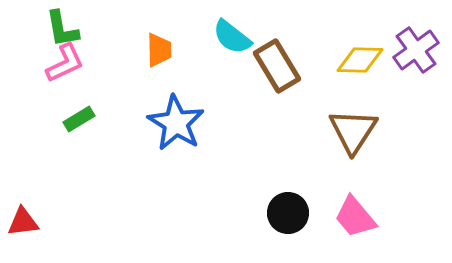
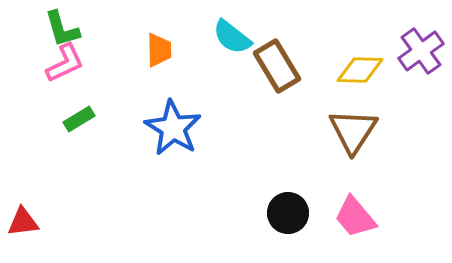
green L-shape: rotated 6 degrees counterclockwise
purple cross: moved 5 px right, 1 px down
yellow diamond: moved 10 px down
blue star: moved 3 px left, 5 px down
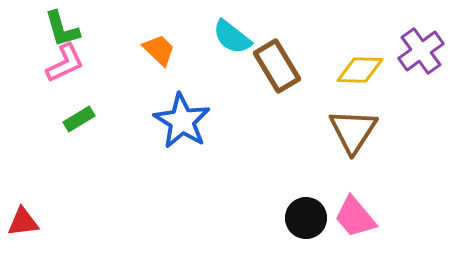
orange trapezoid: rotated 45 degrees counterclockwise
blue star: moved 9 px right, 7 px up
black circle: moved 18 px right, 5 px down
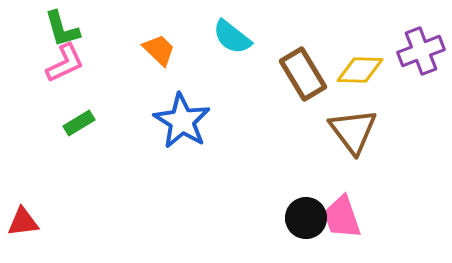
purple cross: rotated 15 degrees clockwise
brown rectangle: moved 26 px right, 8 px down
green rectangle: moved 4 px down
brown triangle: rotated 10 degrees counterclockwise
pink trapezoid: moved 13 px left; rotated 21 degrees clockwise
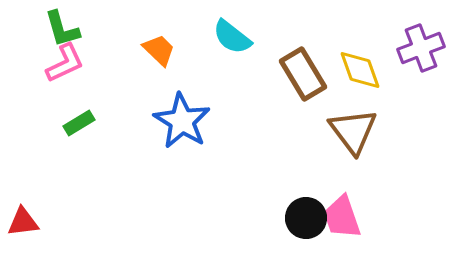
purple cross: moved 3 px up
yellow diamond: rotated 69 degrees clockwise
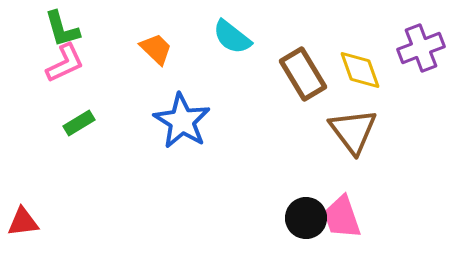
orange trapezoid: moved 3 px left, 1 px up
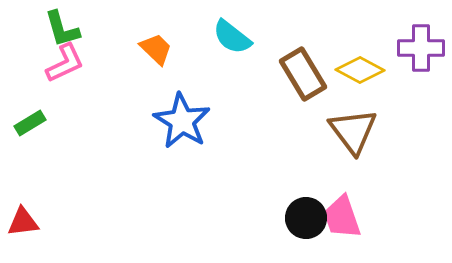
purple cross: rotated 21 degrees clockwise
yellow diamond: rotated 42 degrees counterclockwise
green rectangle: moved 49 px left
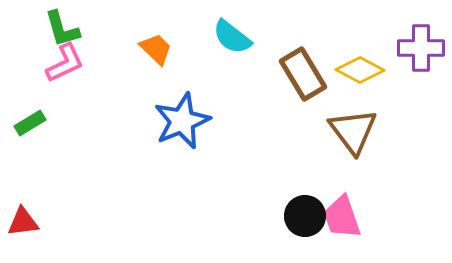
blue star: rotated 18 degrees clockwise
black circle: moved 1 px left, 2 px up
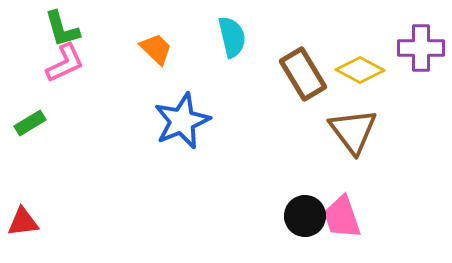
cyan semicircle: rotated 141 degrees counterclockwise
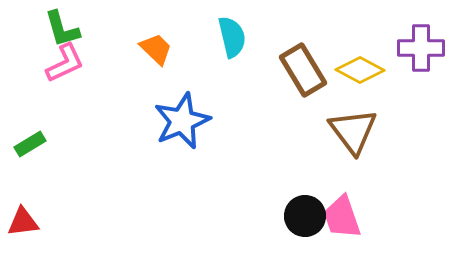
brown rectangle: moved 4 px up
green rectangle: moved 21 px down
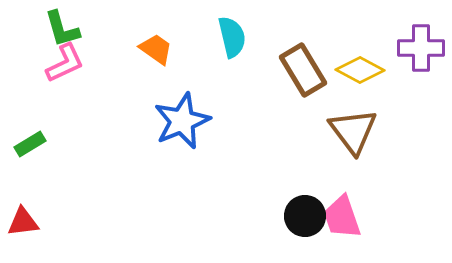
orange trapezoid: rotated 9 degrees counterclockwise
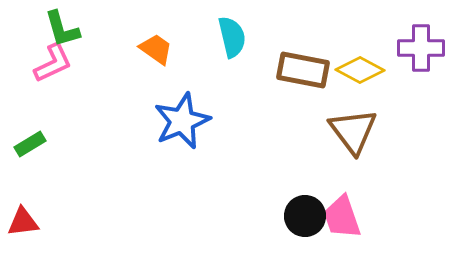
pink L-shape: moved 12 px left
brown rectangle: rotated 48 degrees counterclockwise
